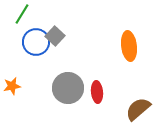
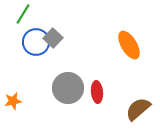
green line: moved 1 px right
gray square: moved 2 px left, 2 px down
orange ellipse: moved 1 px up; rotated 24 degrees counterclockwise
orange star: moved 1 px right, 15 px down
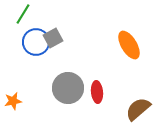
gray square: rotated 18 degrees clockwise
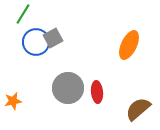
orange ellipse: rotated 56 degrees clockwise
